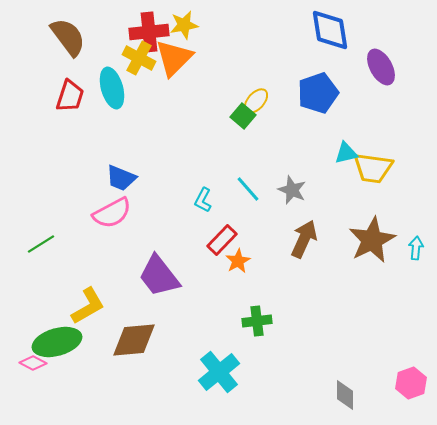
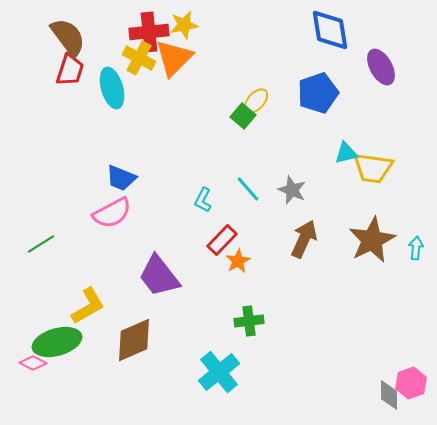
red trapezoid: moved 26 px up
green cross: moved 8 px left
brown diamond: rotated 18 degrees counterclockwise
gray diamond: moved 44 px right
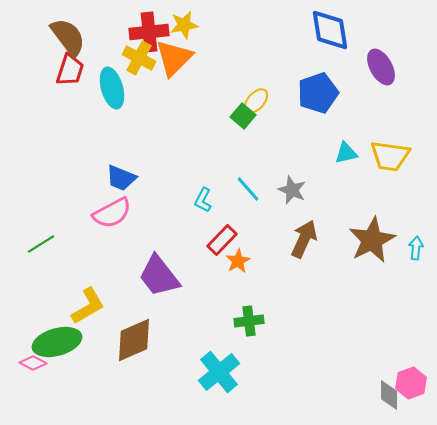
yellow trapezoid: moved 17 px right, 12 px up
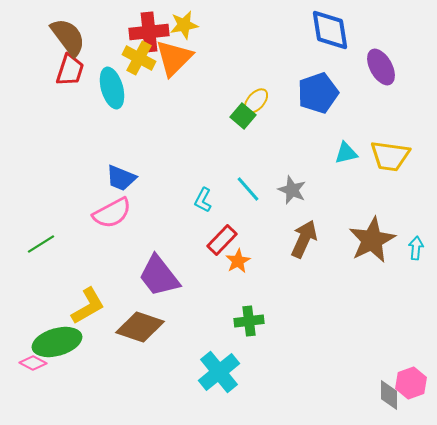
brown diamond: moved 6 px right, 13 px up; rotated 42 degrees clockwise
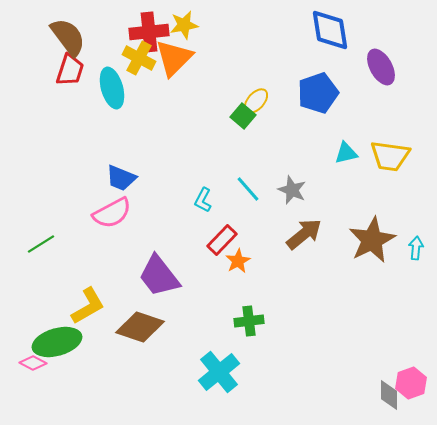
brown arrow: moved 5 px up; rotated 27 degrees clockwise
